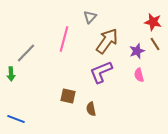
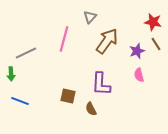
brown line: moved 1 px right
gray line: rotated 20 degrees clockwise
purple L-shape: moved 12 px down; rotated 65 degrees counterclockwise
brown semicircle: rotated 16 degrees counterclockwise
blue line: moved 4 px right, 18 px up
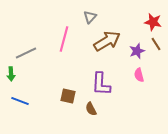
brown arrow: rotated 24 degrees clockwise
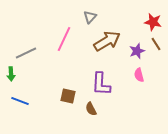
pink line: rotated 10 degrees clockwise
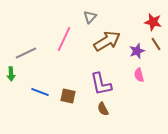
purple L-shape: rotated 15 degrees counterclockwise
blue line: moved 20 px right, 9 px up
brown semicircle: moved 12 px right
